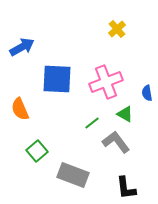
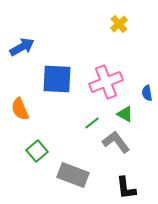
yellow cross: moved 2 px right, 5 px up
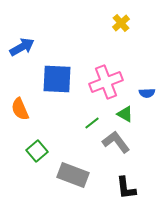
yellow cross: moved 2 px right, 1 px up
blue semicircle: rotated 84 degrees counterclockwise
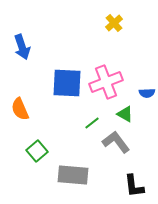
yellow cross: moved 7 px left
blue arrow: rotated 100 degrees clockwise
blue square: moved 10 px right, 4 px down
gray rectangle: rotated 16 degrees counterclockwise
black L-shape: moved 8 px right, 2 px up
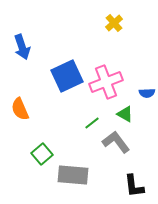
blue square: moved 7 px up; rotated 28 degrees counterclockwise
green square: moved 5 px right, 3 px down
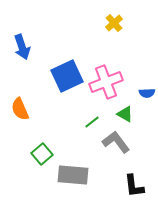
green line: moved 1 px up
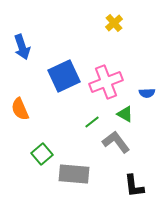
blue square: moved 3 px left
gray rectangle: moved 1 px right, 1 px up
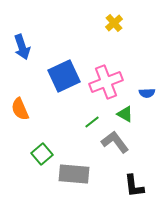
gray L-shape: moved 1 px left
